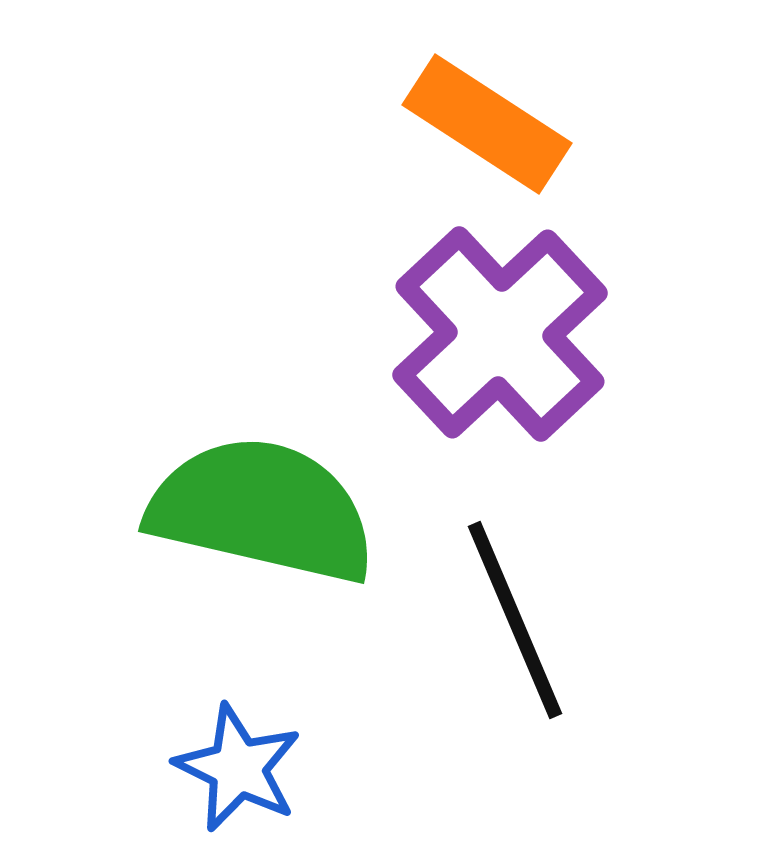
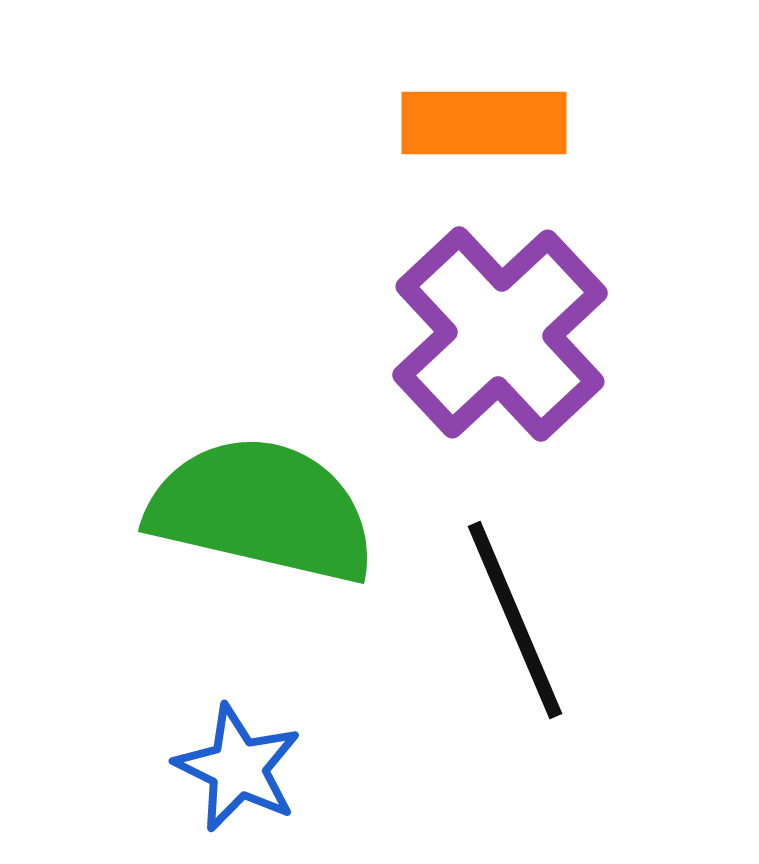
orange rectangle: moved 3 px left, 1 px up; rotated 33 degrees counterclockwise
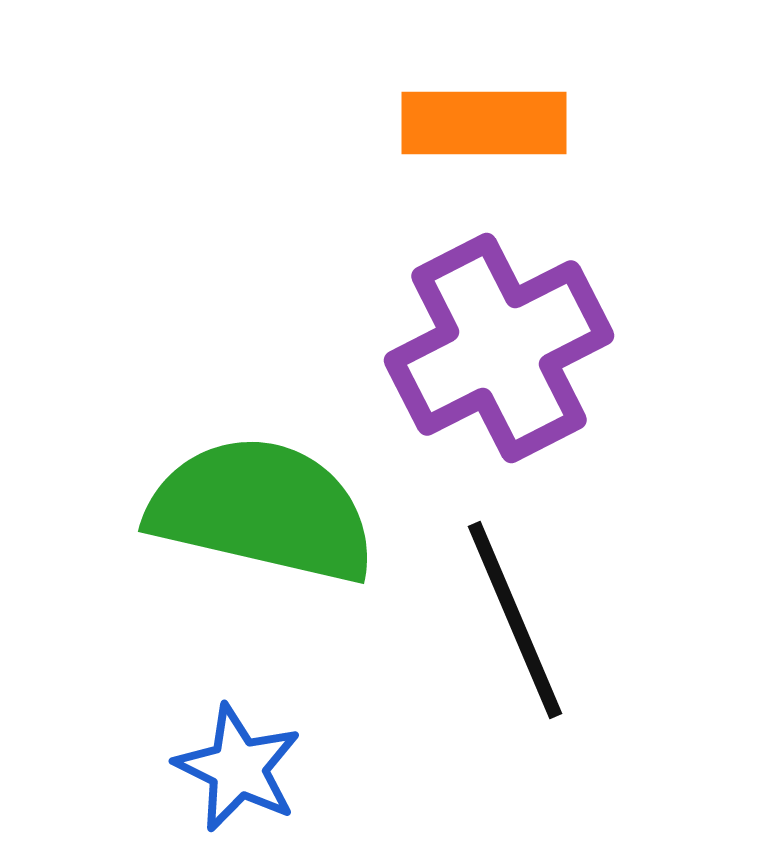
purple cross: moved 1 px left, 14 px down; rotated 16 degrees clockwise
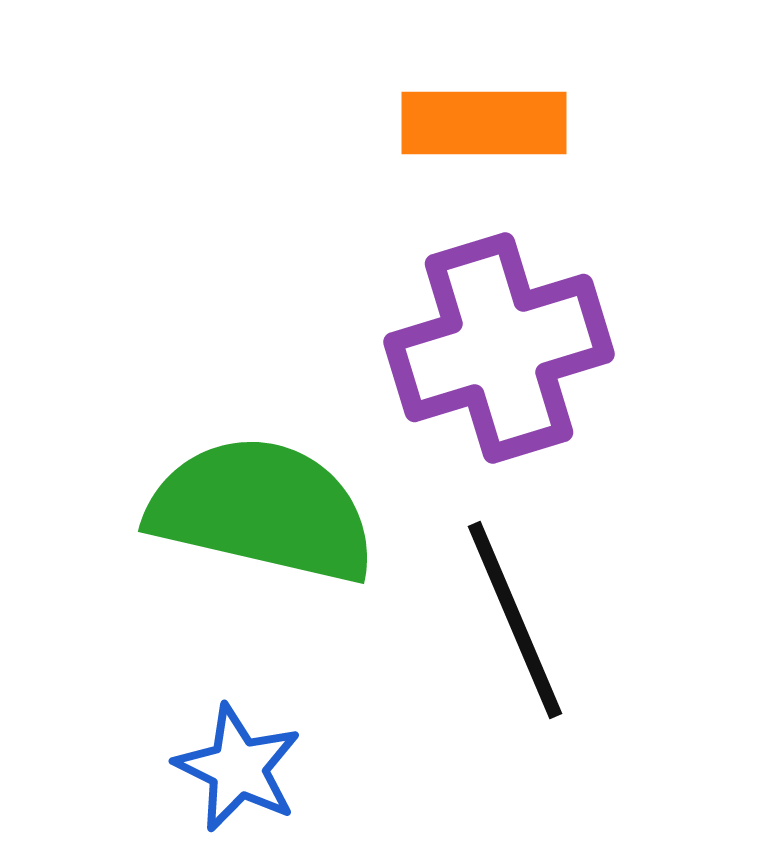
purple cross: rotated 10 degrees clockwise
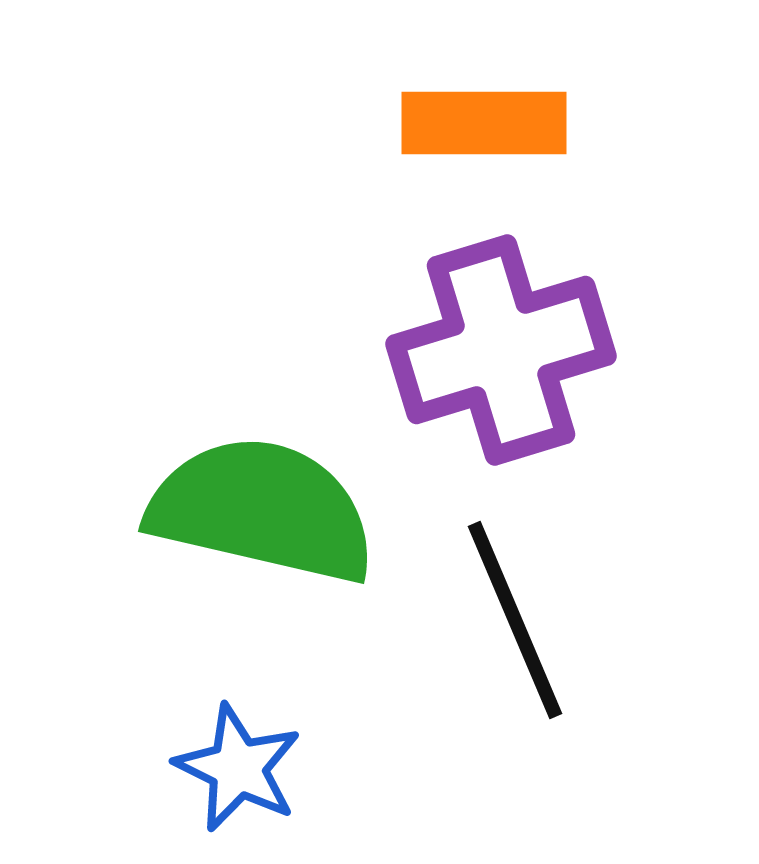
purple cross: moved 2 px right, 2 px down
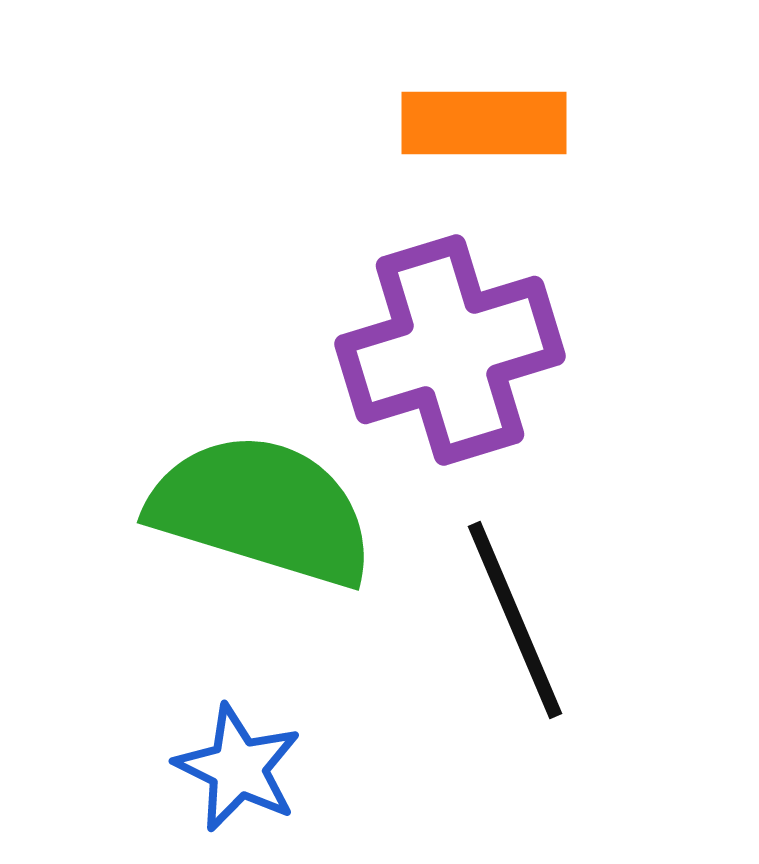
purple cross: moved 51 px left
green semicircle: rotated 4 degrees clockwise
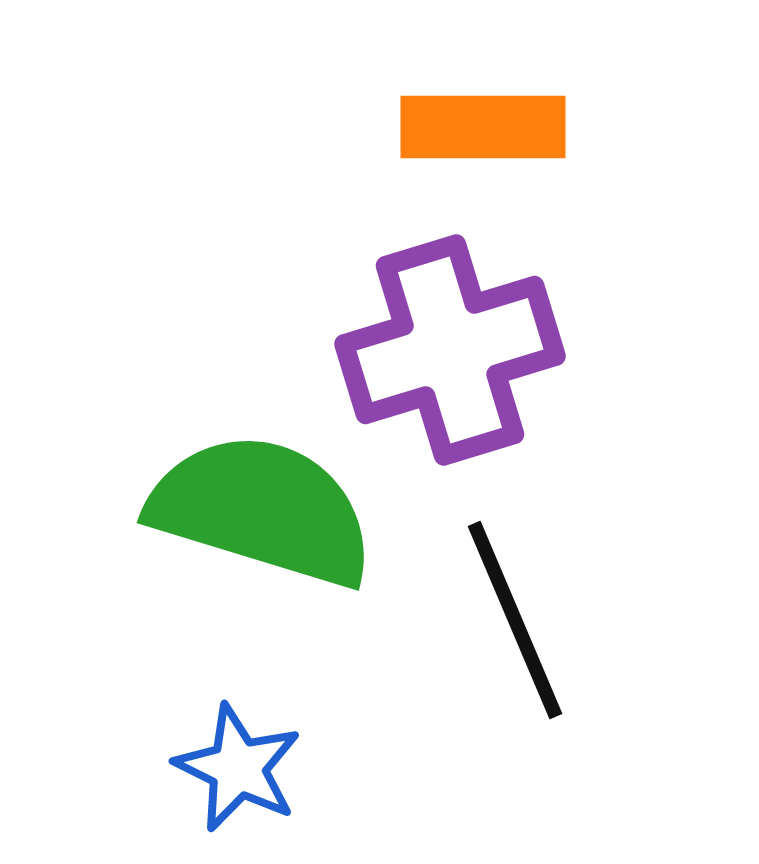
orange rectangle: moved 1 px left, 4 px down
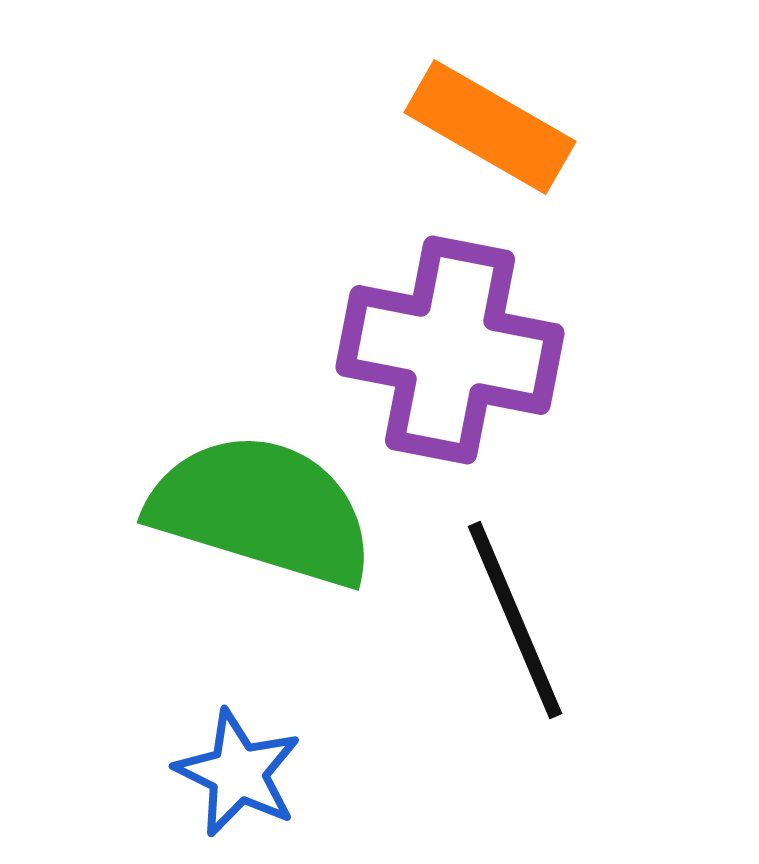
orange rectangle: moved 7 px right; rotated 30 degrees clockwise
purple cross: rotated 28 degrees clockwise
blue star: moved 5 px down
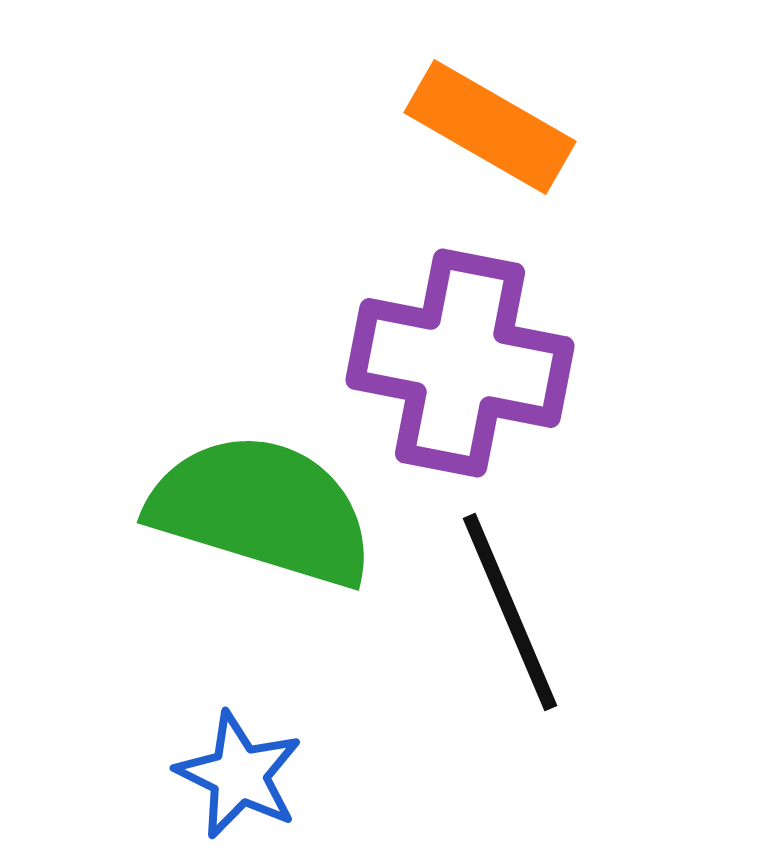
purple cross: moved 10 px right, 13 px down
black line: moved 5 px left, 8 px up
blue star: moved 1 px right, 2 px down
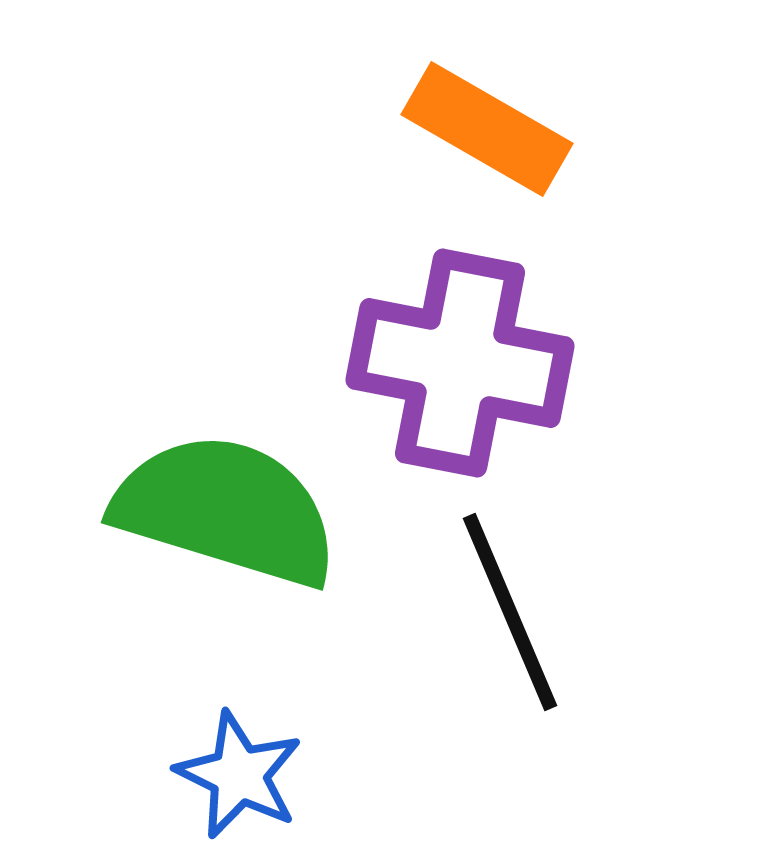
orange rectangle: moved 3 px left, 2 px down
green semicircle: moved 36 px left
